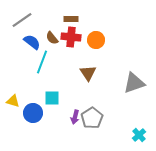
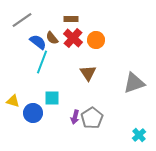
red cross: moved 2 px right, 1 px down; rotated 36 degrees clockwise
blue semicircle: moved 6 px right
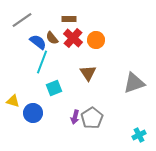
brown rectangle: moved 2 px left
cyan square: moved 2 px right, 10 px up; rotated 21 degrees counterclockwise
cyan cross: rotated 16 degrees clockwise
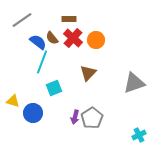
brown triangle: rotated 18 degrees clockwise
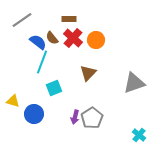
blue circle: moved 1 px right, 1 px down
cyan cross: rotated 24 degrees counterclockwise
